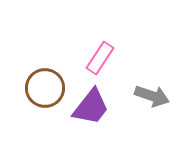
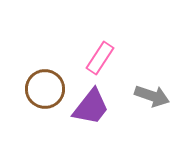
brown circle: moved 1 px down
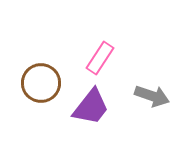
brown circle: moved 4 px left, 6 px up
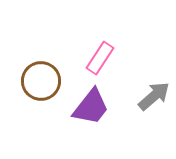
brown circle: moved 2 px up
gray arrow: moved 2 px right; rotated 60 degrees counterclockwise
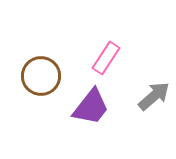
pink rectangle: moved 6 px right
brown circle: moved 5 px up
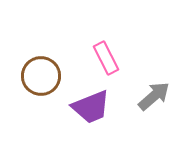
pink rectangle: rotated 60 degrees counterclockwise
purple trapezoid: rotated 30 degrees clockwise
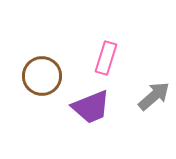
pink rectangle: rotated 44 degrees clockwise
brown circle: moved 1 px right
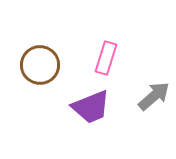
brown circle: moved 2 px left, 11 px up
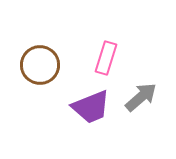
gray arrow: moved 13 px left, 1 px down
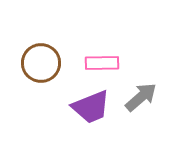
pink rectangle: moved 4 px left, 5 px down; rotated 72 degrees clockwise
brown circle: moved 1 px right, 2 px up
